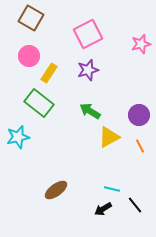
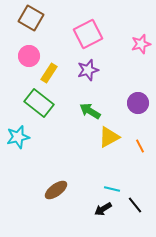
purple circle: moved 1 px left, 12 px up
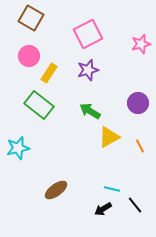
green rectangle: moved 2 px down
cyan star: moved 11 px down
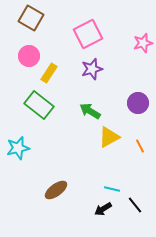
pink star: moved 2 px right, 1 px up
purple star: moved 4 px right, 1 px up
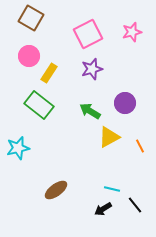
pink star: moved 11 px left, 11 px up
purple circle: moved 13 px left
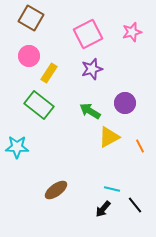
cyan star: moved 1 px left, 1 px up; rotated 15 degrees clockwise
black arrow: rotated 18 degrees counterclockwise
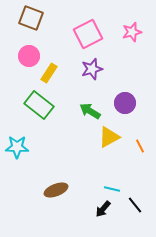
brown square: rotated 10 degrees counterclockwise
brown ellipse: rotated 15 degrees clockwise
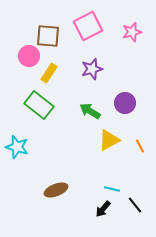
brown square: moved 17 px right, 18 px down; rotated 15 degrees counterclockwise
pink square: moved 8 px up
yellow triangle: moved 3 px down
cyan star: rotated 15 degrees clockwise
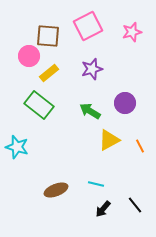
yellow rectangle: rotated 18 degrees clockwise
cyan line: moved 16 px left, 5 px up
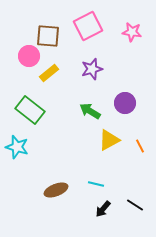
pink star: rotated 24 degrees clockwise
green rectangle: moved 9 px left, 5 px down
black line: rotated 18 degrees counterclockwise
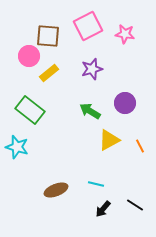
pink star: moved 7 px left, 2 px down
